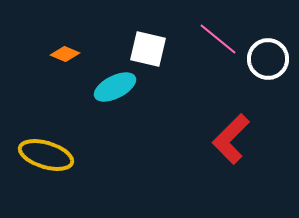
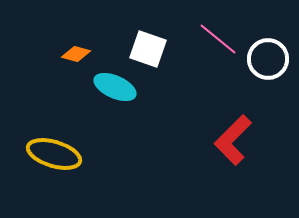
white square: rotated 6 degrees clockwise
orange diamond: moved 11 px right; rotated 8 degrees counterclockwise
cyan ellipse: rotated 51 degrees clockwise
red L-shape: moved 2 px right, 1 px down
yellow ellipse: moved 8 px right, 1 px up
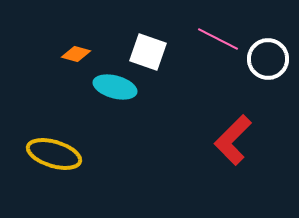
pink line: rotated 12 degrees counterclockwise
white square: moved 3 px down
cyan ellipse: rotated 9 degrees counterclockwise
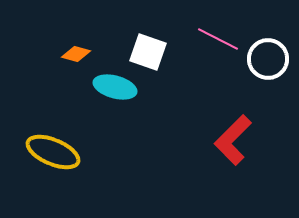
yellow ellipse: moved 1 px left, 2 px up; rotated 6 degrees clockwise
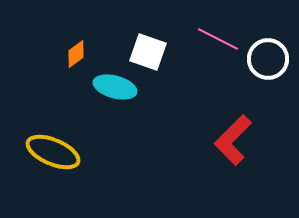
orange diamond: rotated 52 degrees counterclockwise
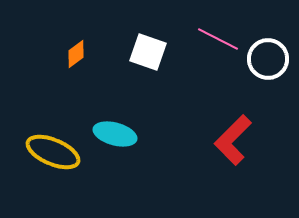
cyan ellipse: moved 47 px down
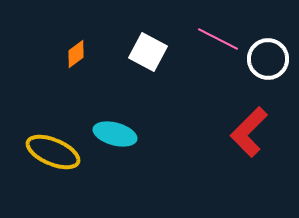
white square: rotated 9 degrees clockwise
red L-shape: moved 16 px right, 8 px up
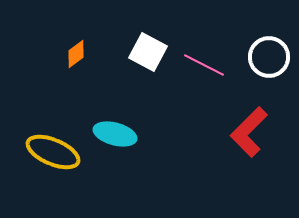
pink line: moved 14 px left, 26 px down
white circle: moved 1 px right, 2 px up
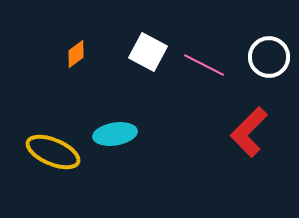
cyan ellipse: rotated 24 degrees counterclockwise
